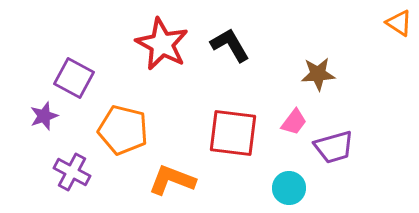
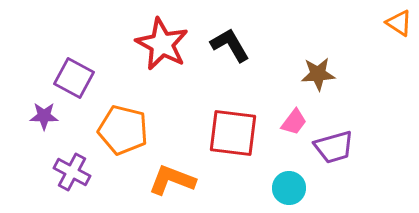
purple star: rotated 20 degrees clockwise
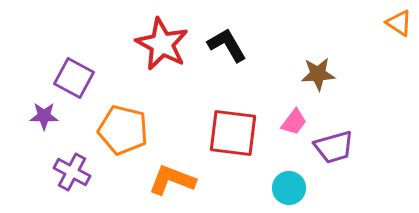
black L-shape: moved 3 px left
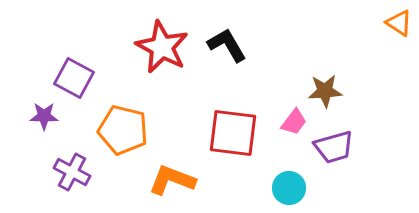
red star: moved 3 px down
brown star: moved 7 px right, 17 px down
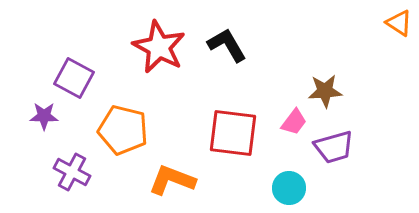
red star: moved 3 px left
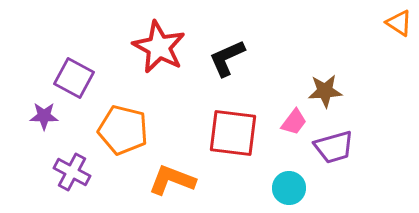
black L-shape: moved 13 px down; rotated 84 degrees counterclockwise
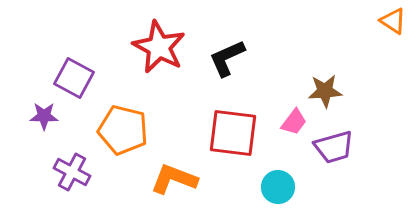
orange triangle: moved 6 px left, 2 px up
orange L-shape: moved 2 px right, 1 px up
cyan circle: moved 11 px left, 1 px up
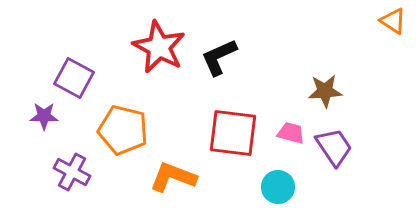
black L-shape: moved 8 px left, 1 px up
pink trapezoid: moved 3 px left, 11 px down; rotated 112 degrees counterclockwise
purple trapezoid: rotated 108 degrees counterclockwise
orange L-shape: moved 1 px left, 2 px up
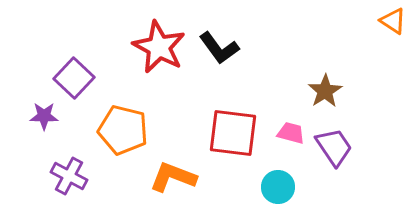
black L-shape: moved 9 px up; rotated 102 degrees counterclockwise
purple square: rotated 15 degrees clockwise
brown star: rotated 28 degrees counterclockwise
purple cross: moved 3 px left, 4 px down
